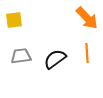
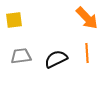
black semicircle: moved 1 px right; rotated 10 degrees clockwise
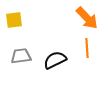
orange line: moved 5 px up
black semicircle: moved 1 px left, 1 px down
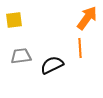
orange arrow: rotated 100 degrees counterclockwise
orange line: moved 7 px left
black semicircle: moved 3 px left, 5 px down
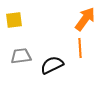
orange arrow: moved 2 px left, 1 px down
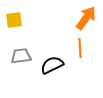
orange arrow: moved 1 px right, 1 px up
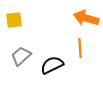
orange arrow: rotated 110 degrees counterclockwise
gray trapezoid: rotated 35 degrees counterclockwise
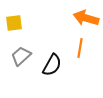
yellow square: moved 3 px down
orange line: rotated 12 degrees clockwise
black semicircle: rotated 145 degrees clockwise
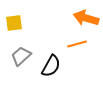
orange line: moved 3 px left, 4 px up; rotated 66 degrees clockwise
black semicircle: moved 1 px left, 1 px down
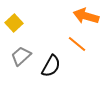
orange arrow: moved 2 px up
yellow square: rotated 36 degrees counterclockwise
orange line: rotated 54 degrees clockwise
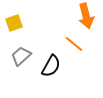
orange arrow: rotated 120 degrees counterclockwise
yellow square: rotated 24 degrees clockwise
orange line: moved 3 px left
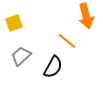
orange line: moved 7 px left, 3 px up
black semicircle: moved 2 px right, 1 px down
